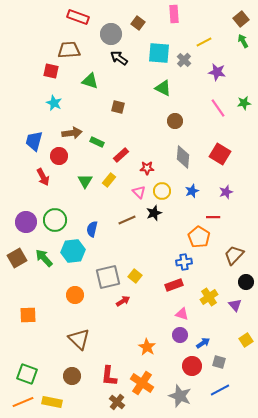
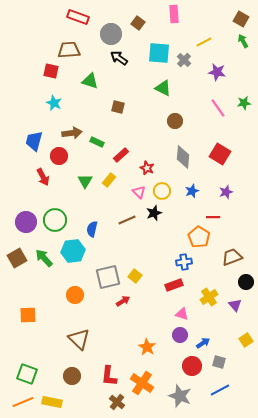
brown square at (241, 19): rotated 21 degrees counterclockwise
red star at (147, 168): rotated 24 degrees clockwise
brown trapezoid at (234, 255): moved 2 px left, 2 px down; rotated 25 degrees clockwise
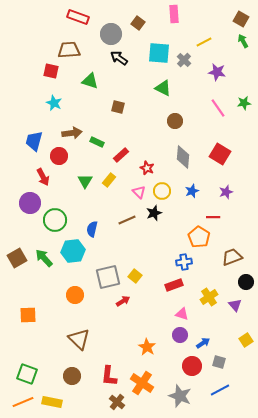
purple circle at (26, 222): moved 4 px right, 19 px up
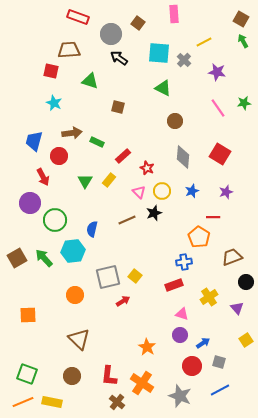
red rectangle at (121, 155): moved 2 px right, 1 px down
purple triangle at (235, 305): moved 2 px right, 3 px down
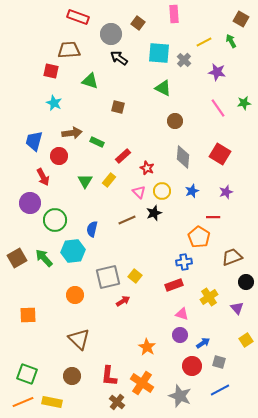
green arrow at (243, 41): moved 12 px left
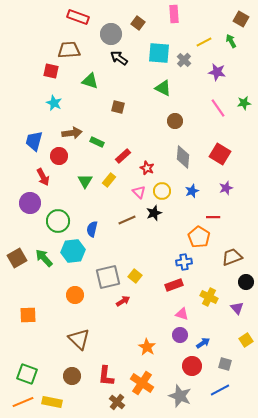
purple star at (226, 192): moved 4 px up
green circle at (55, 220): moved 3 px right, 1 px down
yellow cross at (209, 297): rotated 30 degrees counterclockwise
gray square at (219, 362): moved 6 px right, 2 px down
red L-shape at (109, 376): moved 3 px left
